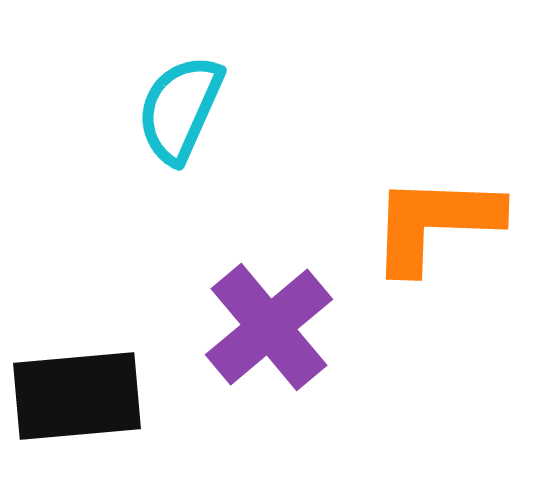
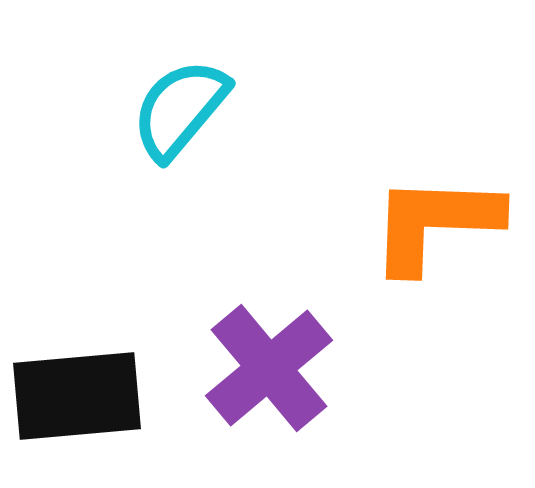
cyan semicircle: rotated 16 degrees clockwise
purple cross: moved 41 px down
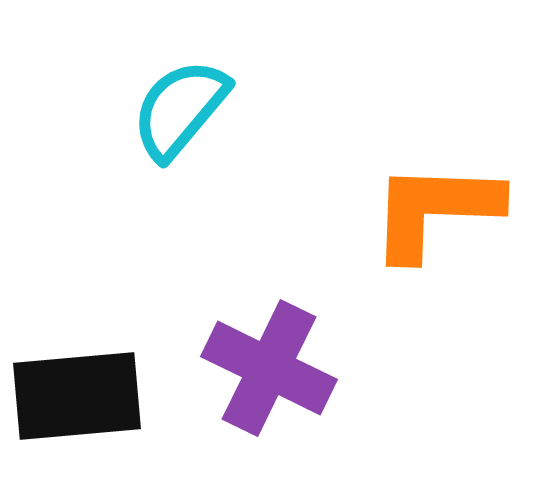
orange L-shape: moved 13 px up
purple cross: rotated 24 degrees counterclockwise
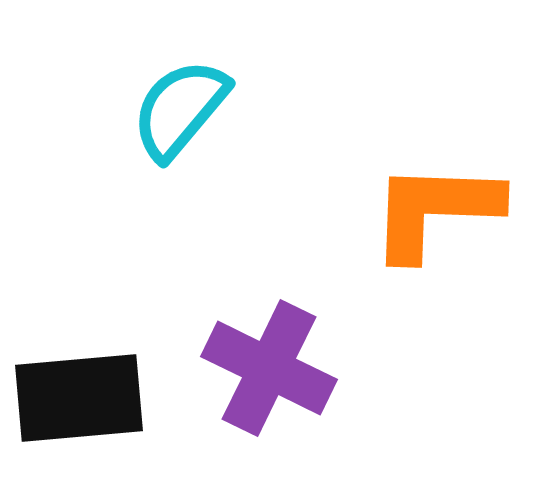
black rectangle: moved 2 px right, 2 px down
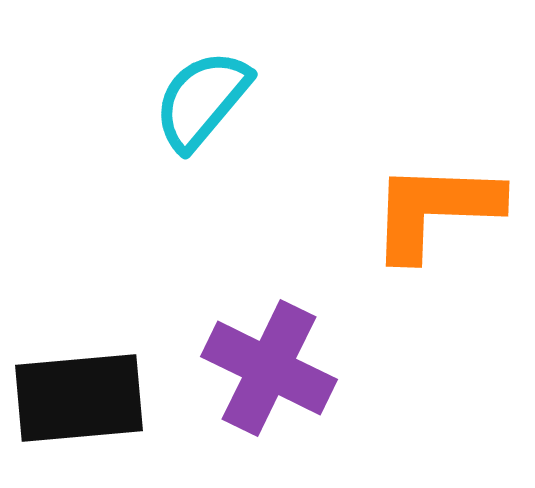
cyan semicircle: moved 22 px right, 9 px up
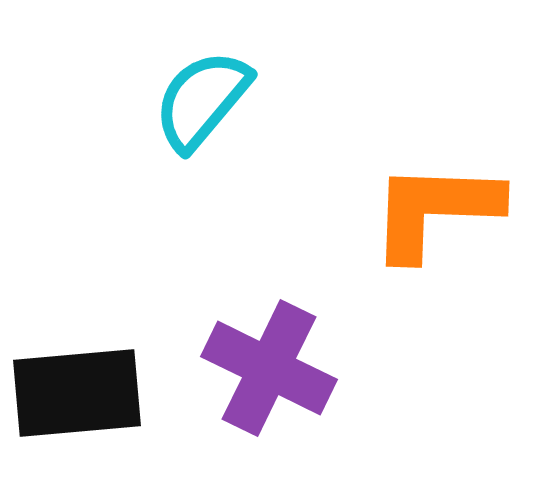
black rectangle: moved 2 px left, 5 px up
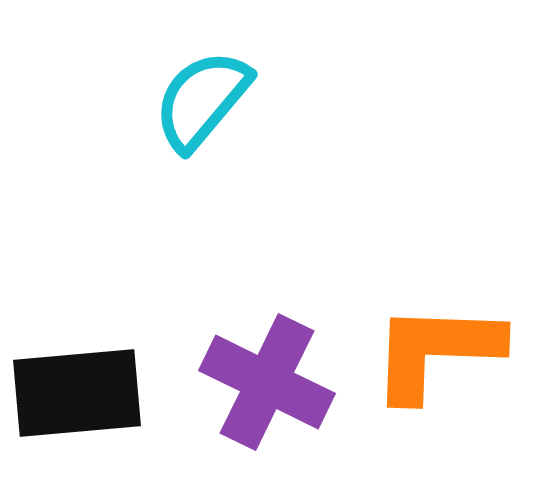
orange L-shape: moved 1 px right, 141 px down
purple cross: moved 2 px left, 14 px down
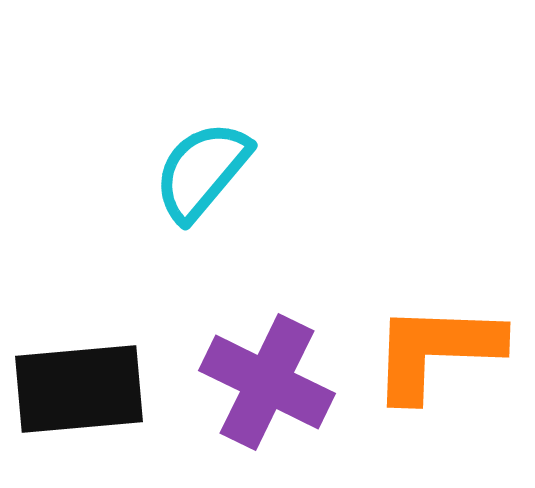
cyan semicircle: moved 71 px down
black rectangle: moved 2 px right, 4 px up
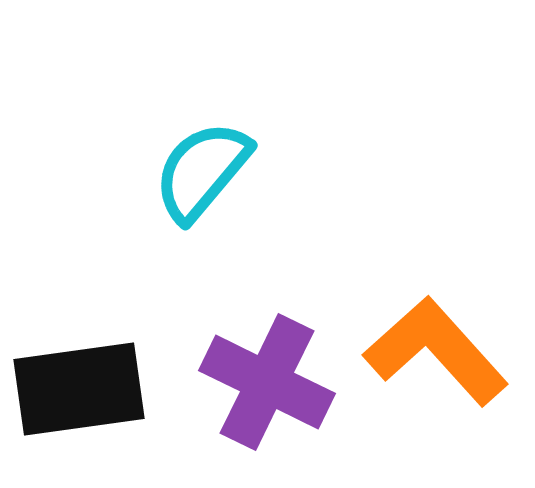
orange L-shape: rotated 46 degrees clockwise
black rectangle: rotated 3 degrees counterclockwise
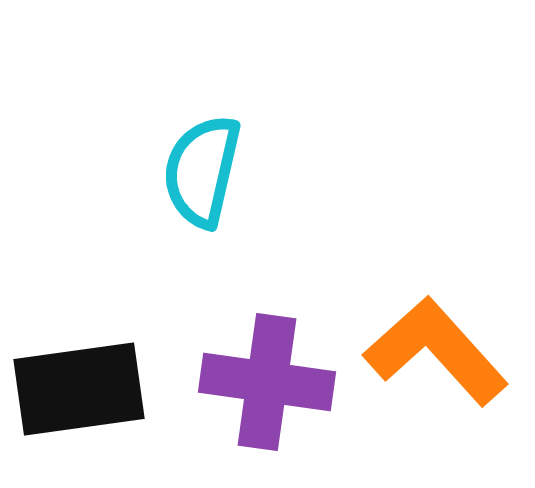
cyan semicircle: rotated 27 degrees counterclockwise
purple cross: rotated 18 degrees counterclockwise
